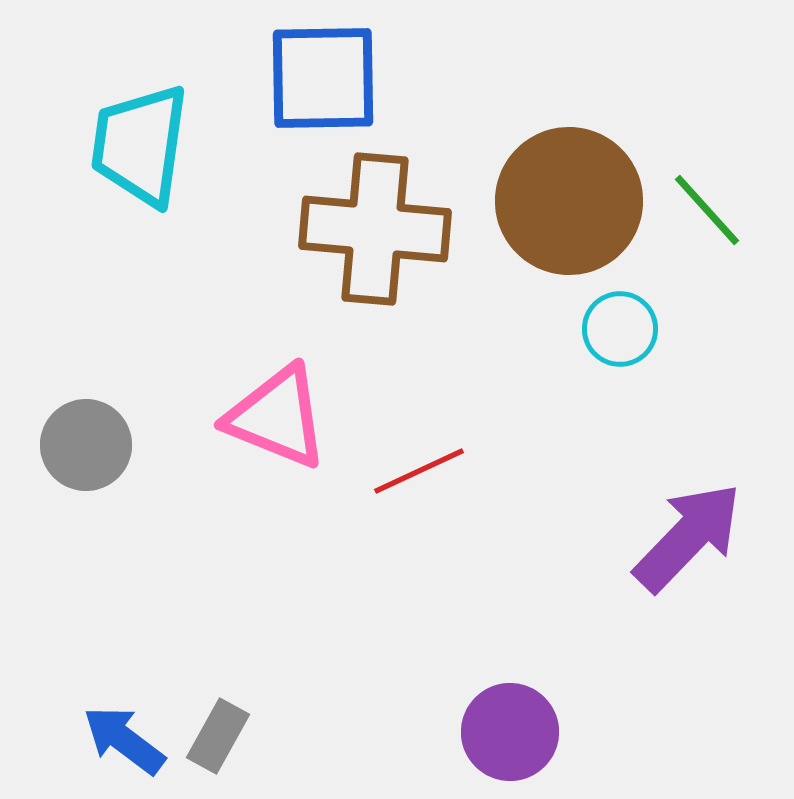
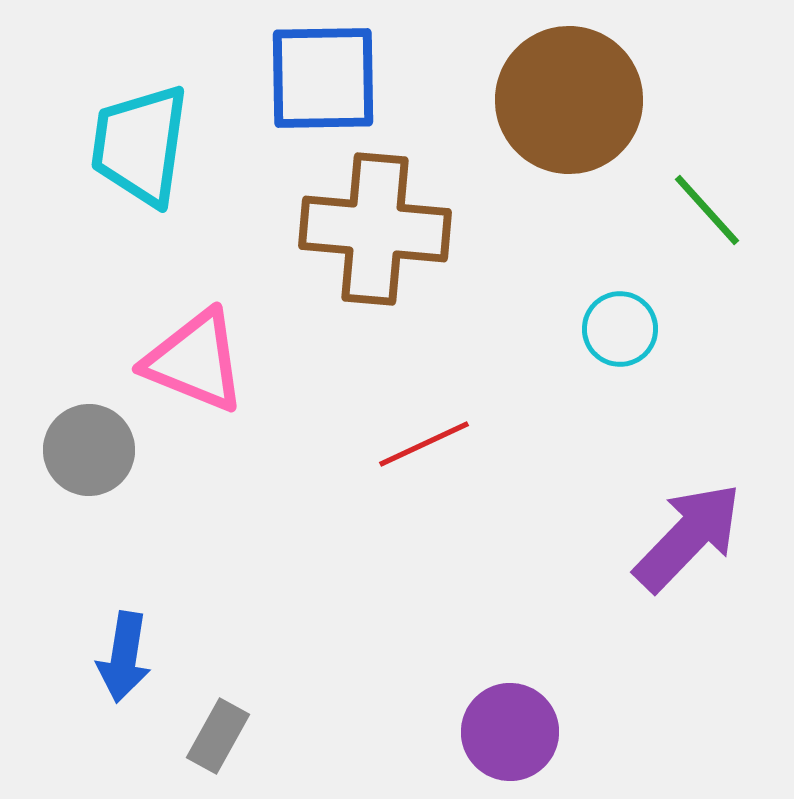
brown circle: moved 101 px up
pink triangle: moved 82 px left, 56 px up
gray circle: moved 3 px right, 5 px down
red line: moved 5 px right, 27 px up
blue arrow: moved 83 px up; rotated 118 degrees counterclockwise
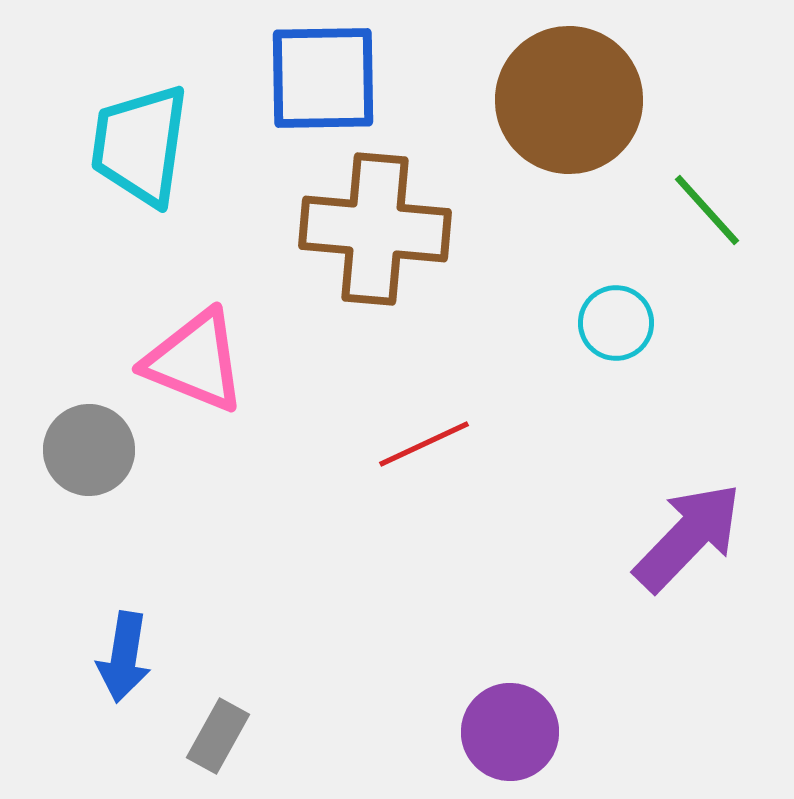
cyan circle: moved 4 px left, 6 px up
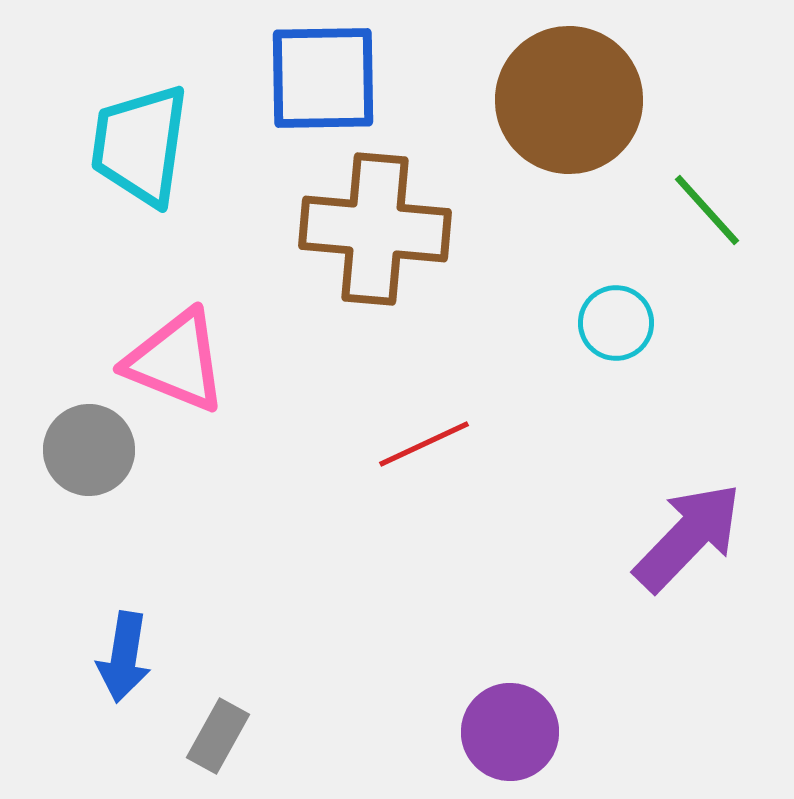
pink triangle: moved 19 px left
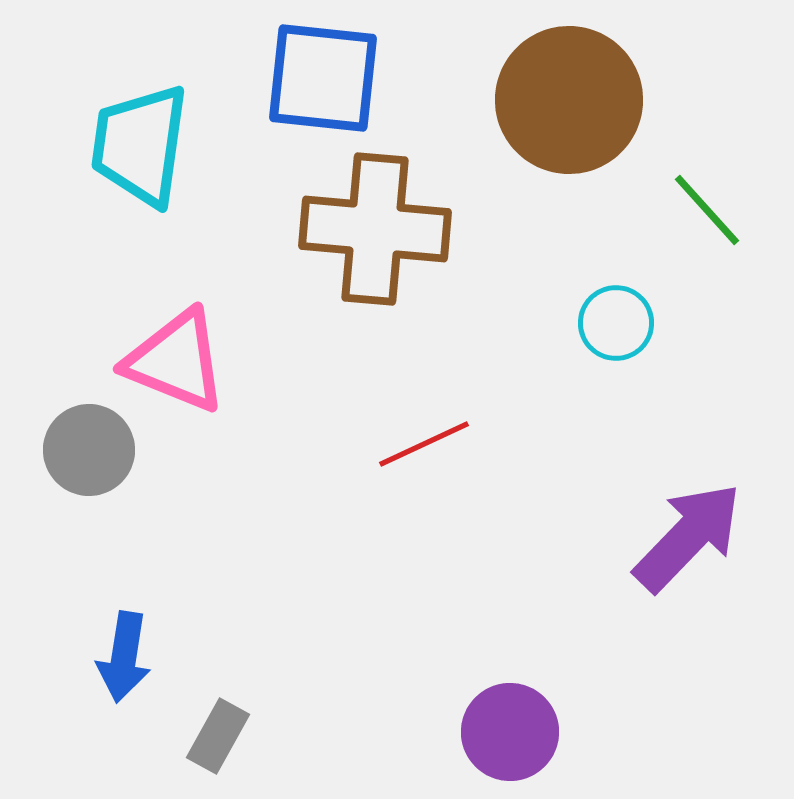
blue square: rotated 7 degrees clockwise
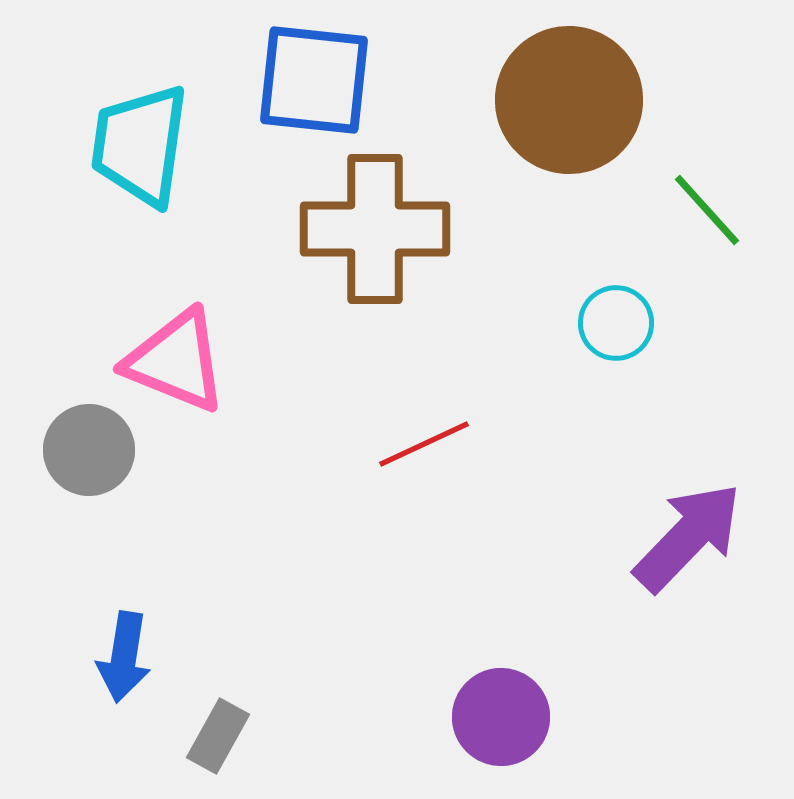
blue square: moved 9 px left, 2 px down
brown cross: rotated 5 degrees counterclockwise
purple circle: moved 9 px left, 15 px up
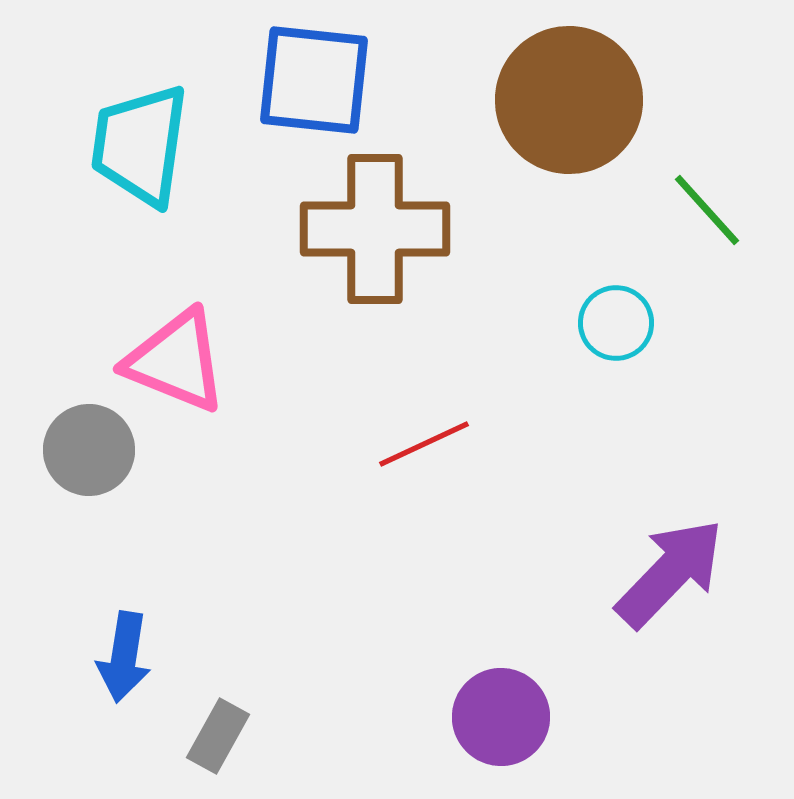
purple arrow: moved 18 px left, 36 px down
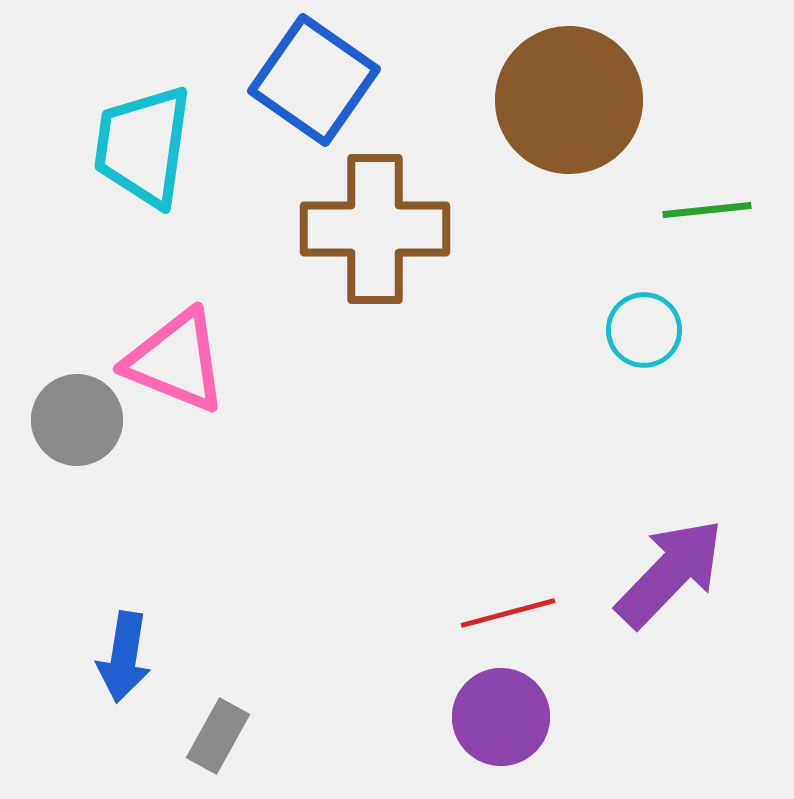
blue square: rotated 29 degrees clockwise
cyan trapezoid: moved 3 px right, 1 px down
green line: rotated 54 degrees counterclockwise
cyan circle: moved 28 px right, 7 px down
red line: moved 84 px right, 169 px down; rotated 10 degrees clockwise
gray circle: moved 12 px left, 30 px up
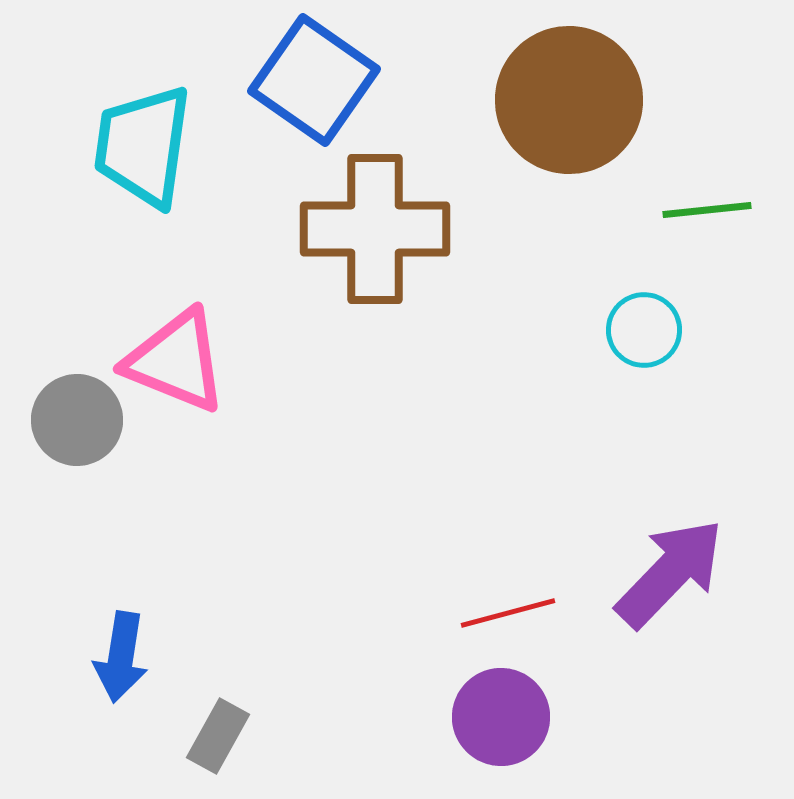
blue arrow: moved 3 px left
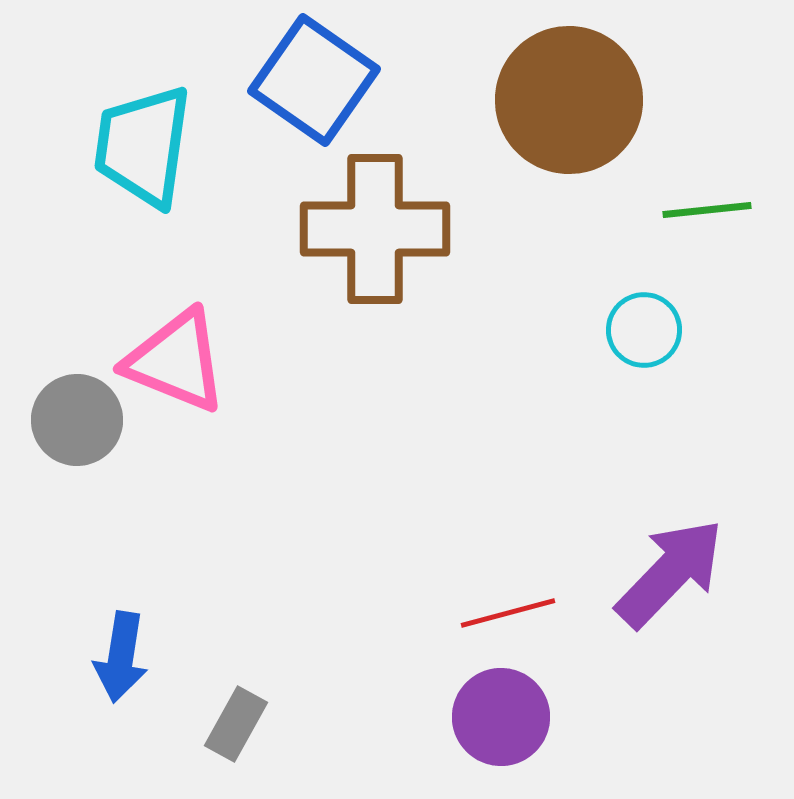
gray rectangle: moved 18 px right, 12 px up
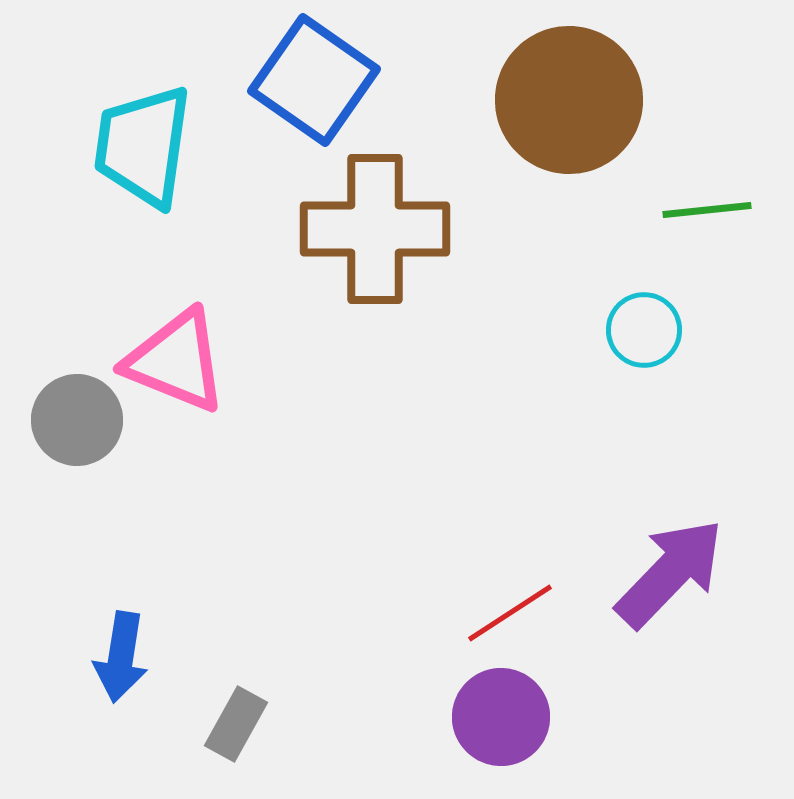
red line: moved 2 px right; rotated 18 degrees counterclockwise
